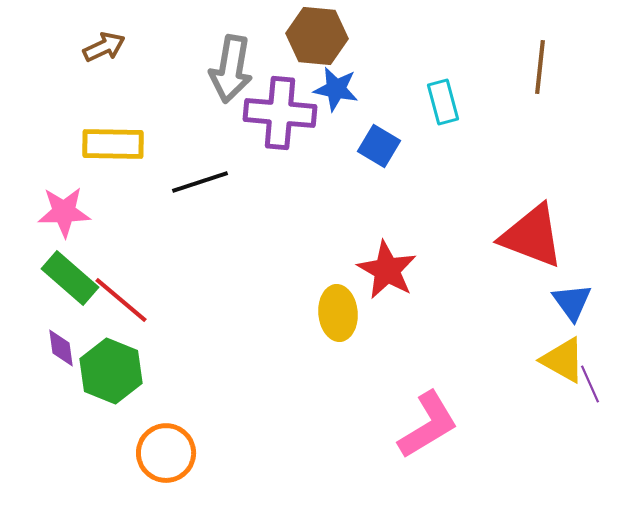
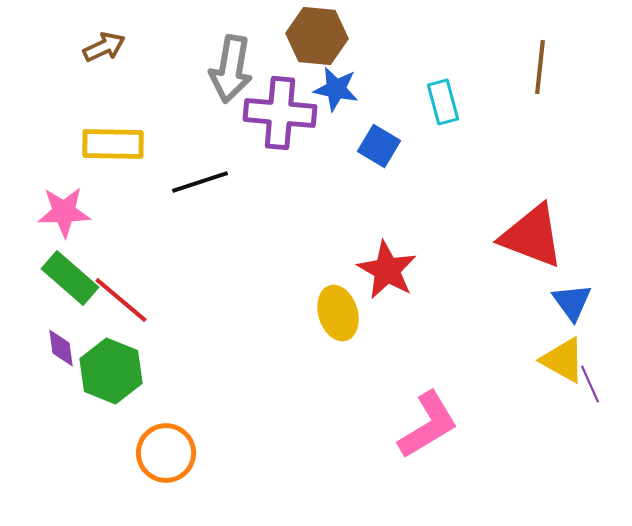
yellow ellipse: rotated 12 degrees counterclockwise
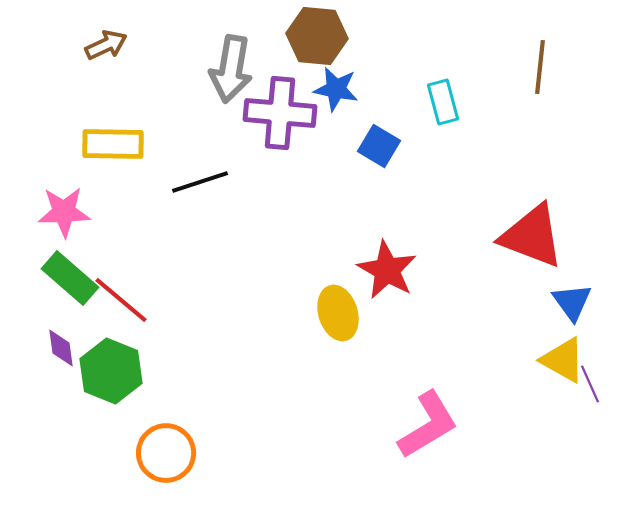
brown arrow: moved 2 px right, 2 px up
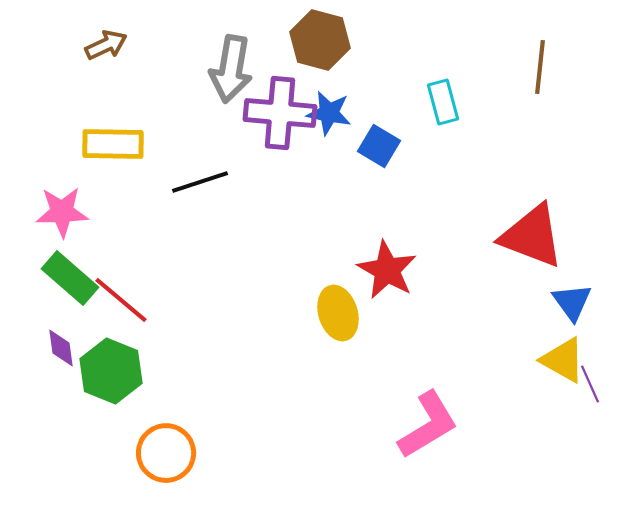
brown hexagon: moved 3 px right, 4 px down; rotated 10 degrees clockwise
blue star: moved 7 px left, 24 px down
pink star: moved 2 px left
